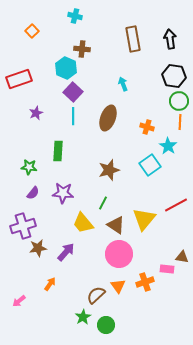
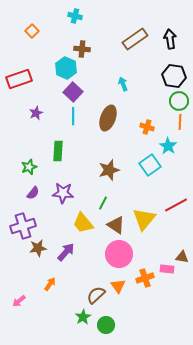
brown rectangle at (133, 39): moved 2 px right; rotated 65 degrees clockwise
green star at (29, 167): rotated 28 degrees counterclockwise
orange cross at (145, 282): moved 4 px up
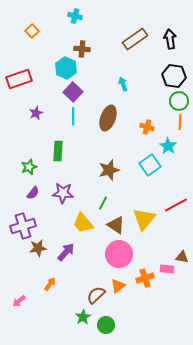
orange triangle at (118, 286): rotated 28 degrees clockwise
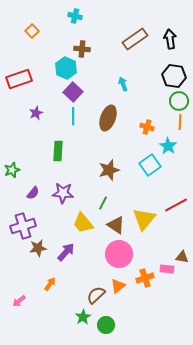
green star at (29, 167): moved 17 px left, 3 px down
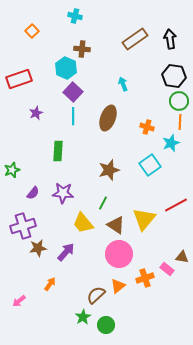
cyan star at (168, 146): moved 3 px right, 3 px up; rotated 18 degrees clockwise
pink rectangle at (167, 269): rotated 32 degrees clockwise
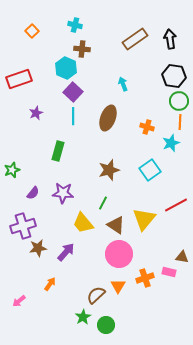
cyan cross at (75, 16): moved 9 px down
green rectangle at (58, 151): rotated 12 degrees clockwise
cyan square at (150, 165): moved 5 px down
pink rectangle at (167, 269): moved 2 px right, 3 px down; rotated 24 degrees counterclockwise
orange triangle at (118, 286): rotated 21 degrees counterclockwise
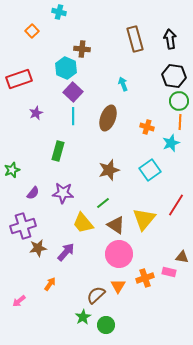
cyan cross at (75, 25): moved 16 px left, 13 px up
brown rectangle at (135, 39): rotated 70 degrees counterclockwise
green line at (103, 203): rotated 24 degrees clockwise
red line at (176, 205): rotated 30 degrees counterclockwise
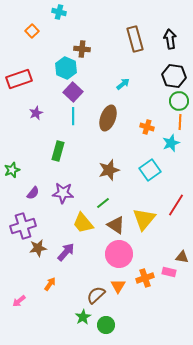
cyan arrow at (123, 84): rotated 72 degrees clockwise
